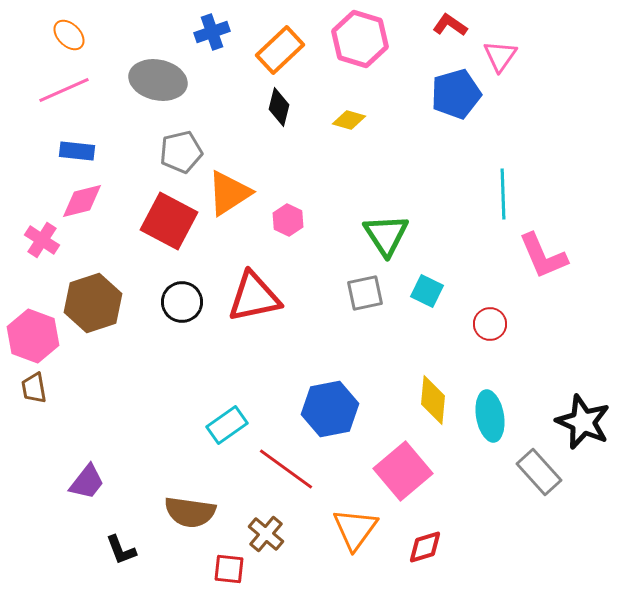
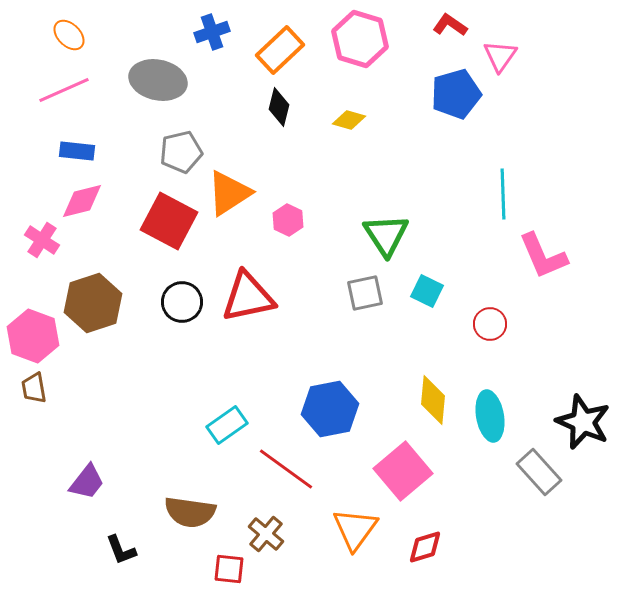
red triangle at (254, 297): moved 6 px left
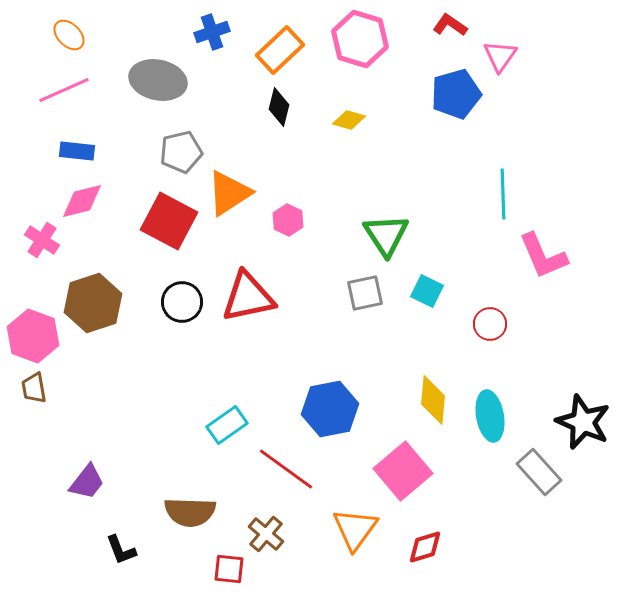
brown semicircle at (190, 512): rotated 6 degrees counterclockwise
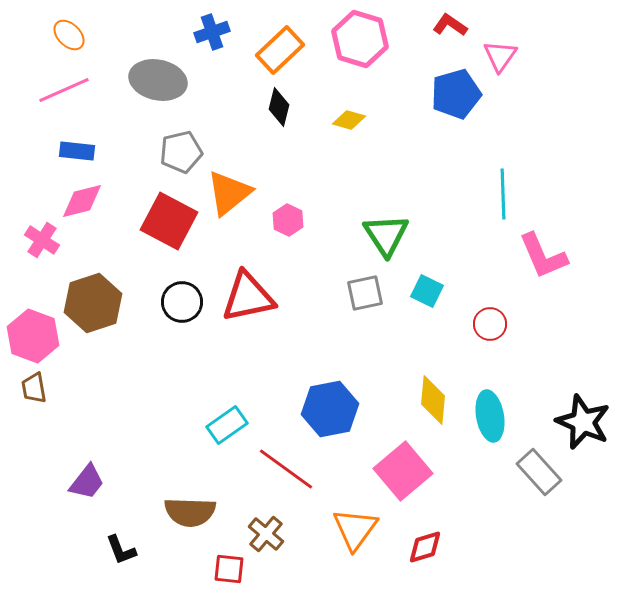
orange triangle at (229, 193): rotated 6 degrees counterclockwise
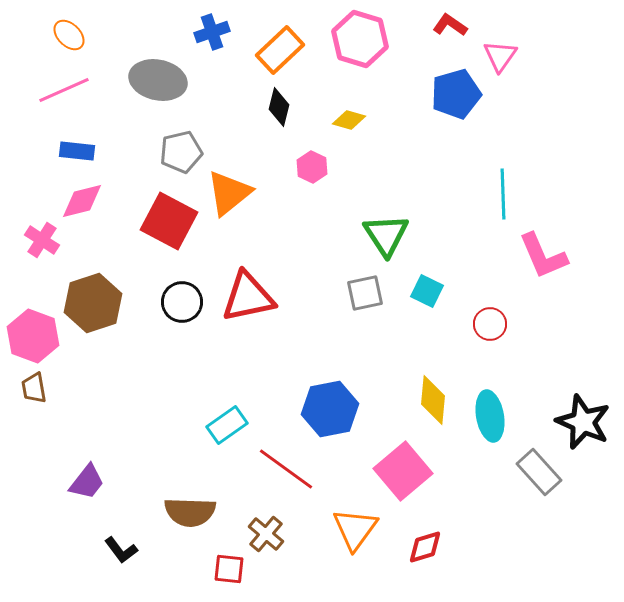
pink hexagon at (288, 220): moved 24 px right, 53 px up
black L-shape at (121, 550): rotated 16 degrees counterclockwise
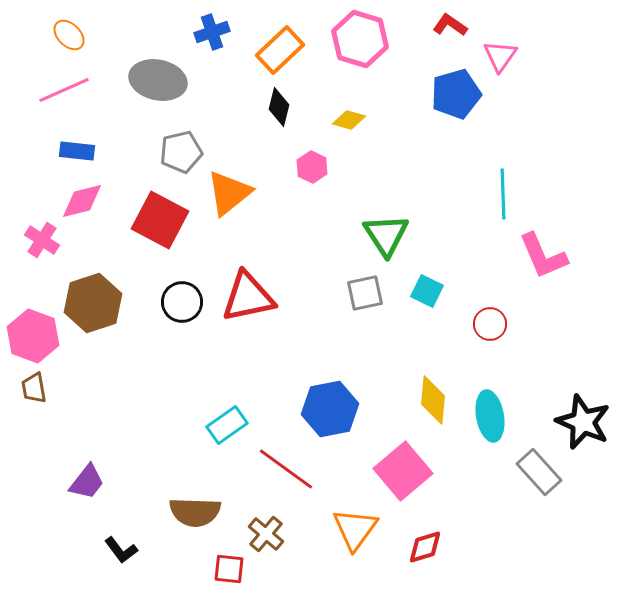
red square at (169, 221): moved 9 px left, 1 px up
brown semicircle at (190, 512): moved 5 px right
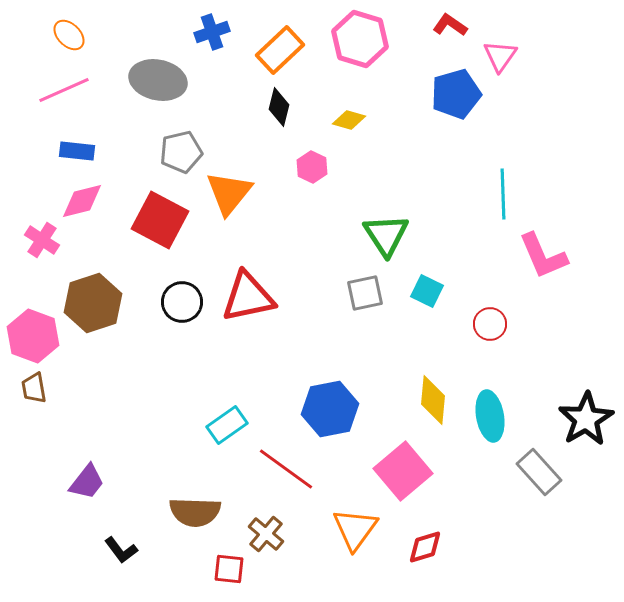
orange triangle at (229, 193): rotated 12 degrees counterclockwise
black star at (583, 422): moved 3 px right, 3 px up; rotated 18 degrees clockwise
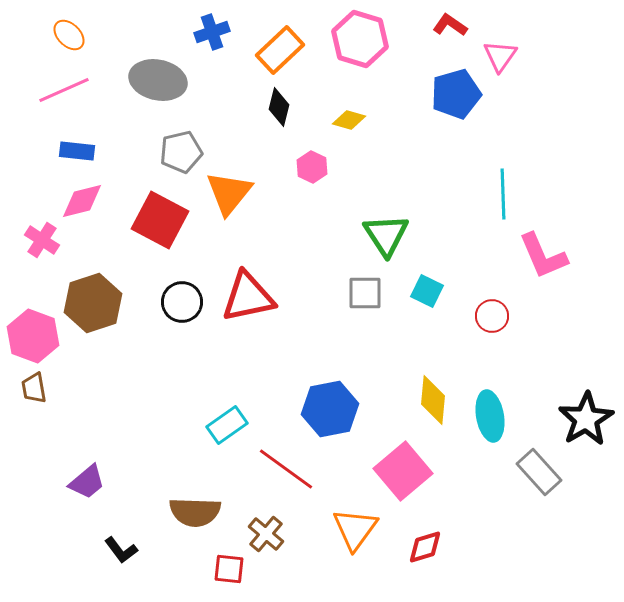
gray square at (365, 293): rotated 12 degrees clockwise
red circle at (490, 324): moved 2 px right, 8 px up
purple trapezoid at (87, 482): rotated 12 degrees clockwise
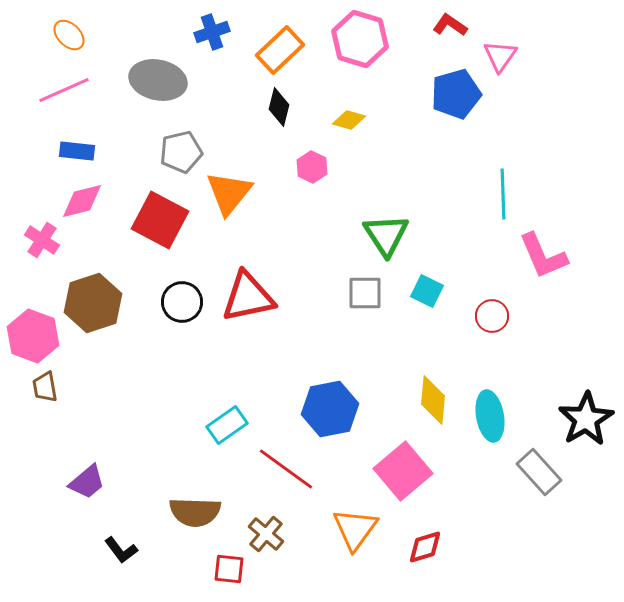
brown trapezoid at (34, 388): moved 11 px right, 1 px up
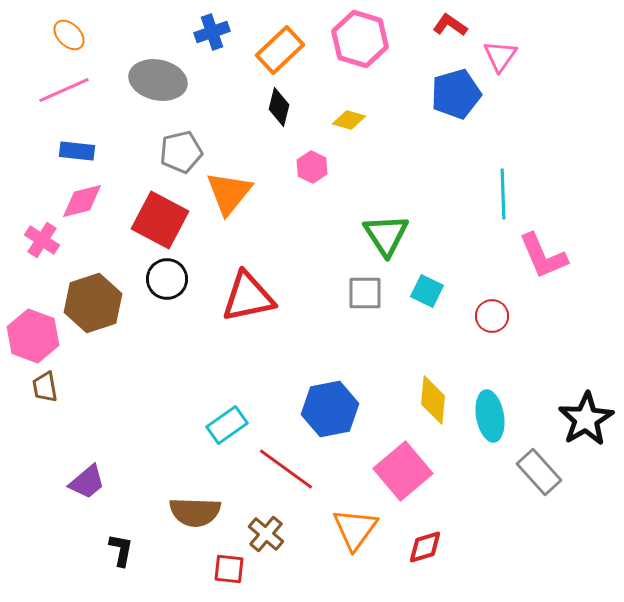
black circle at (182, 302): moved 15 px left, 23 px up
black L-shape at (121, 550): rotated 132 degrees counterclockwise
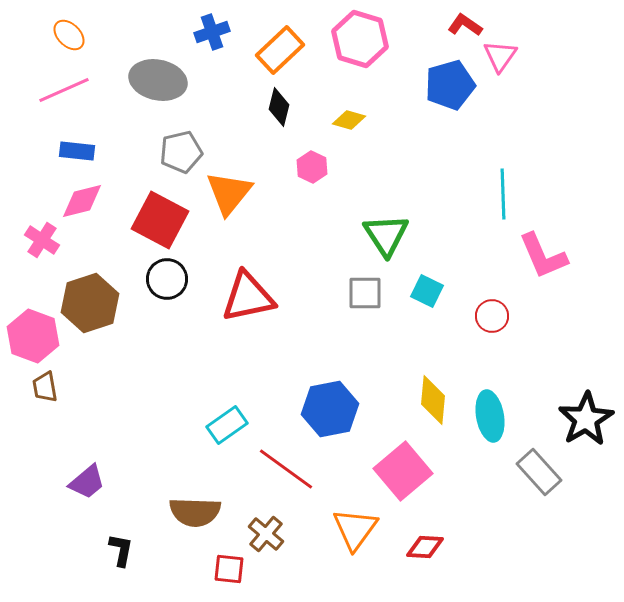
red L-shape at (450, 25): moved 15 px right
blue pentagon at (456, 94): moved 6 px left, 9 px up
brown hexagon at (93, 303): moved 3 px left
red diamond at (425, 547): rotated 21 degrees clockwise
